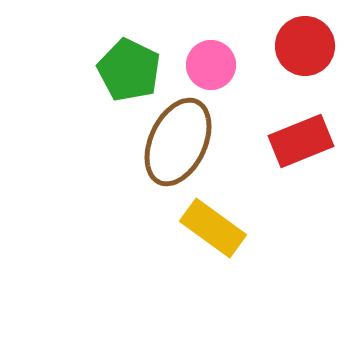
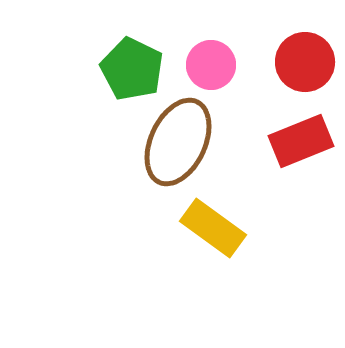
red circle: moved 16 px down
green pentagon: moved 3 px right, 1 px up
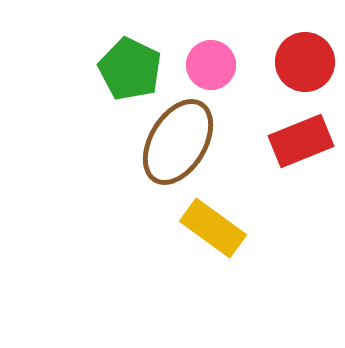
green pentagon: moved 2 px left
brown ellipse: rotated 6 degrees clockwise
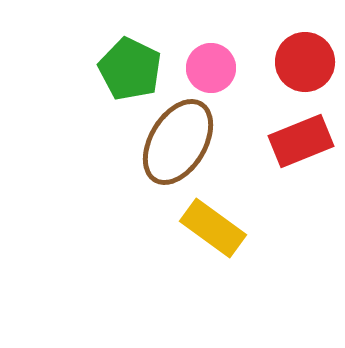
pink circle: moved 3 px down
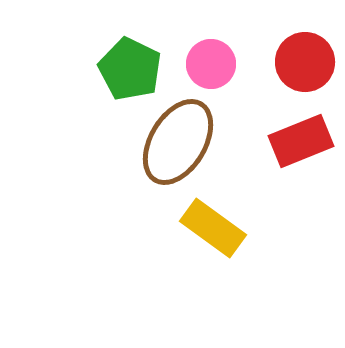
pink circle: moved 4 px up
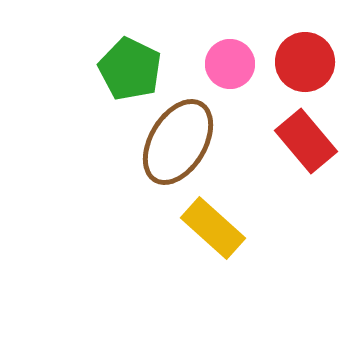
pink circle: moved 19 px right
red rectangle: moved 5 px right; rotated 72 degrees clockwise
yellow rectangle: rotated 6 degrees clockwise
